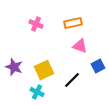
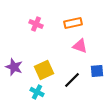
blue square: moved 1 px left, 5 px down; rotated 24 degrees clockwise
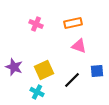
pink triangle: moved 1 px left
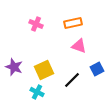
blue square: moved 2 px up; rotated 24 degrees counterclockwise
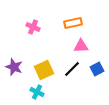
pink cross: moved 3 px left, 3 px down
pink triangle: moved 2 px right; rotated 21 degrees counterclockwise
black line: moved 11 px up
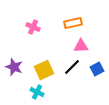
black line: moved 2 px up
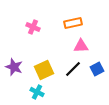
black line: moved 1 px right, 2 px down
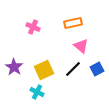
pink triangle: rotated 42 degrees clockwise
purple star: rotated 12 degrees clockwise
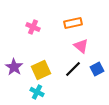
yellow square: moved 3 px left
